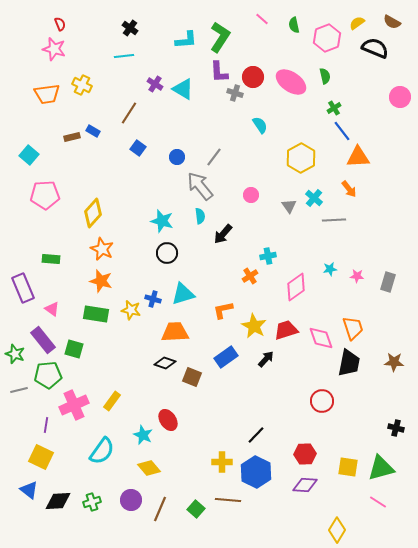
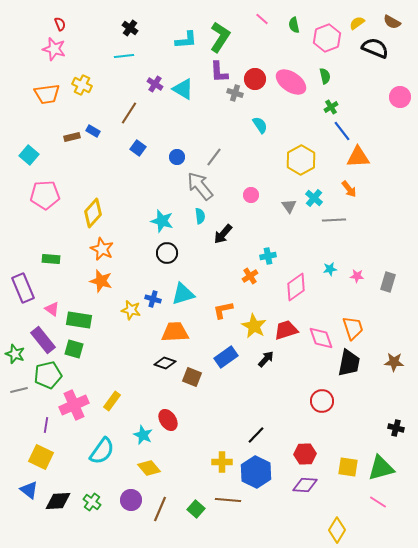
red circle at (253, 77): moved 2 px right, 2 px down
green cross at (334, 108): moved 3 px left, 1 px up
yellow hexagon at (301, 158): moved 2 px down
green rectangle at (96, 314): moved 17 px left, 6 px down
green pentagon at (48, 375): rotated 8 degrees counterclockwise
green cross at (92, 502): rotated 36 degrees counterclockwise
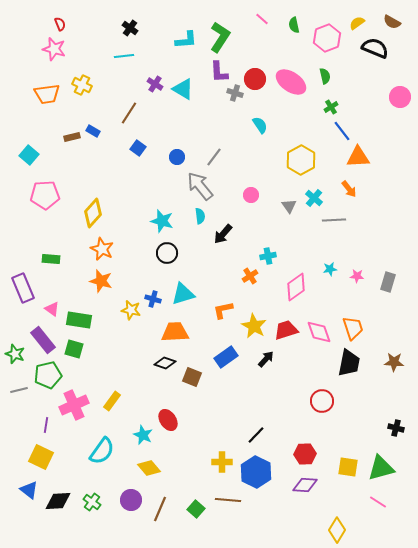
pink diamond at (321, 338): moved 2 px left, 6 px up
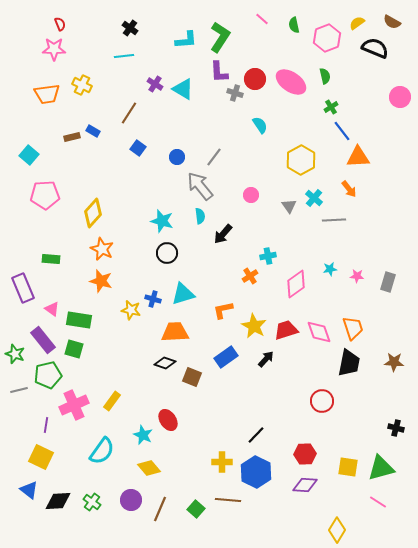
pink star at (54, 49): rotated 15 degrees counterclockwise
pink diamond at (296, 287): moved 3 px up
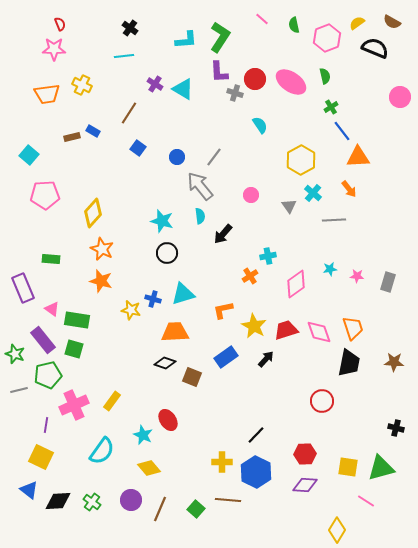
cyan cross at (314, 198): moved 1 px left, 5 px up
green rectangle at (79, 320): moved 2 px left
pink line at (378, 502): moved 12 px left, 1 px up
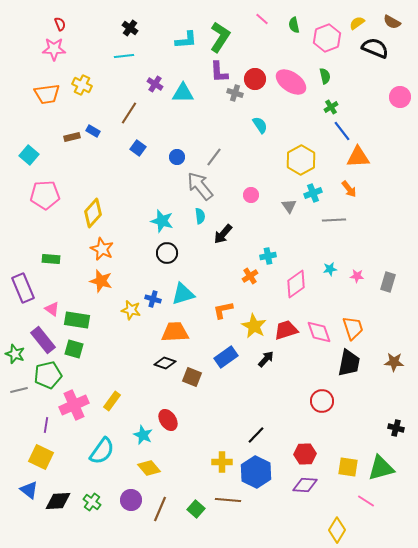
cyan triangle at (183, 89): moved 4 px down; rotated 30 degrees counterclockwise
cyan cross at (313, 193): rotated 30 degrees clockwise
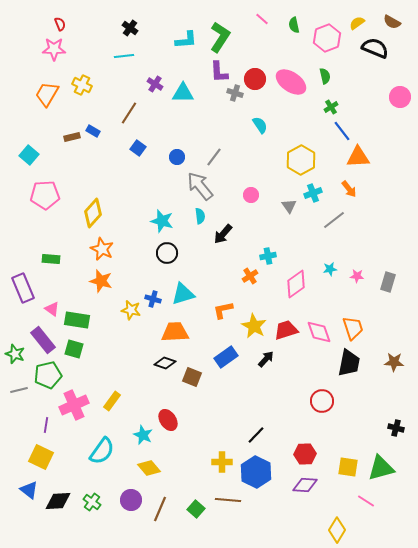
orange trapezoid at (47, 94): rotated 128 degrees clockwise
gray line at (334, 220): rotated 35 degrees counterclockwise
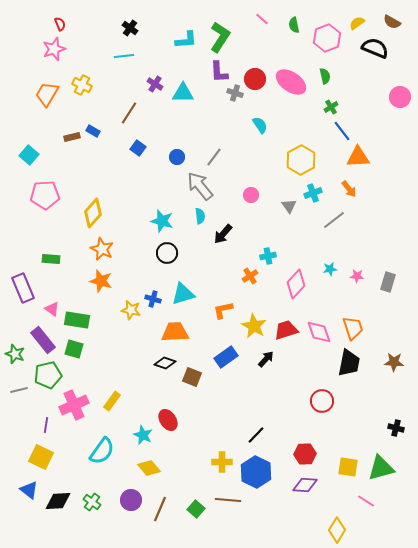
pink star at (54, 49): rotated 20 degrees counterclockwise
pink diamond at (296, 284): rotated 12 degrees counterclockwise
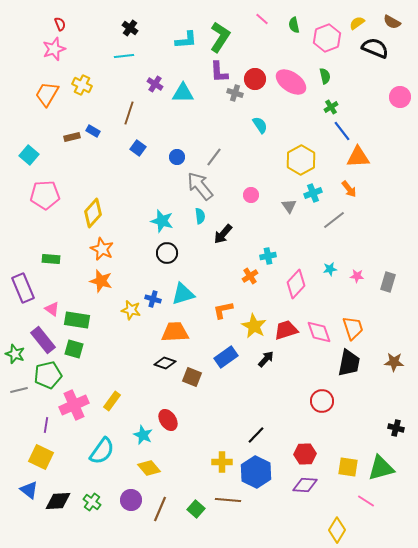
brown line at (129, 113): rotated 15 degrees counterclockwise
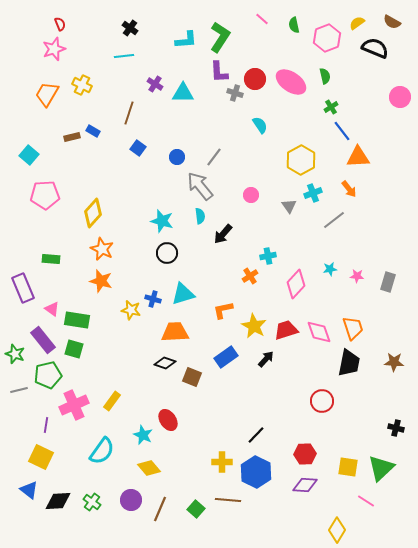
green triangle at (381, 468): rotated 28 degrees counterclockwise
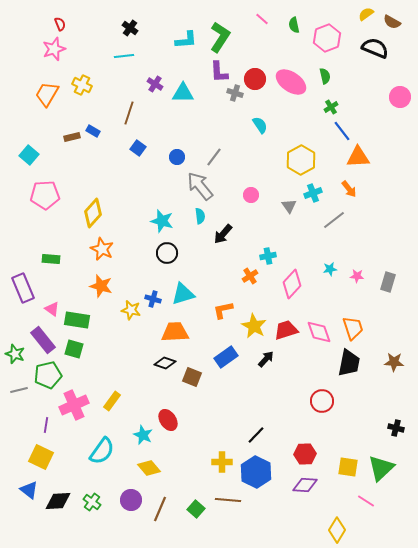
yellow semicircle at (357, 23): moved 9 px right, 9 px up
orange star at (101, 281): moved 5 px down
pink diamond at (296, 284): moved 4 px left
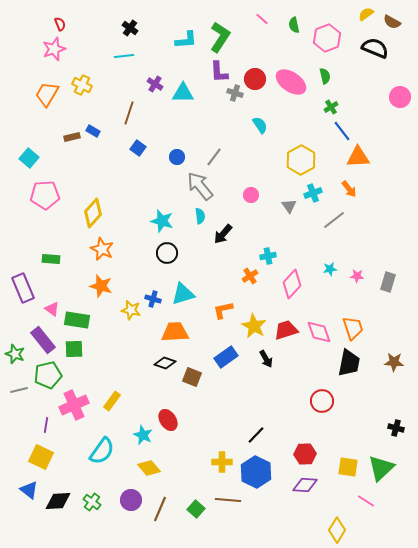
cyan square at (29, 155): moved 3 px down
green square at (74, 349): rotated 18 degrees counterclockwise
black arrow at (266, 359): rotated 108 degrees clockwise
